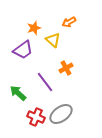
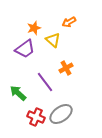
purple trapezoid: moved 2 px right, 1 px up
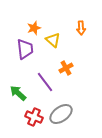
orange arrow: moved 12 px right, 6 px down; rotated 64 degrees counterclockwise
purple trapezoid: rotated 60 degrees counterclockwise
red cross: moved 2 px left
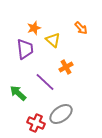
orange arrow: rotated 40 degrees counterclockwise
orange cross: moved 1 px up
purple line: rotated 10 degrees counterclockwise
red cross: moved 2 px right, 6 px down
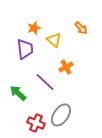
yellow triangle: moved 1 px right
gray ellipse: moved 1 px down; rotated 20 degrees counterclockwise
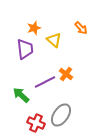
orange cross: moved 7 px down; rotated 24 degrees counterclockwise
purple line: rotated 70 degrees counterclockwise
green arrow: moved 3 px right, 2 px down
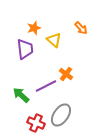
purple line: moved 1 px right, 4 px down
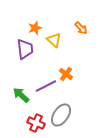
orange star: moved 1 px right
